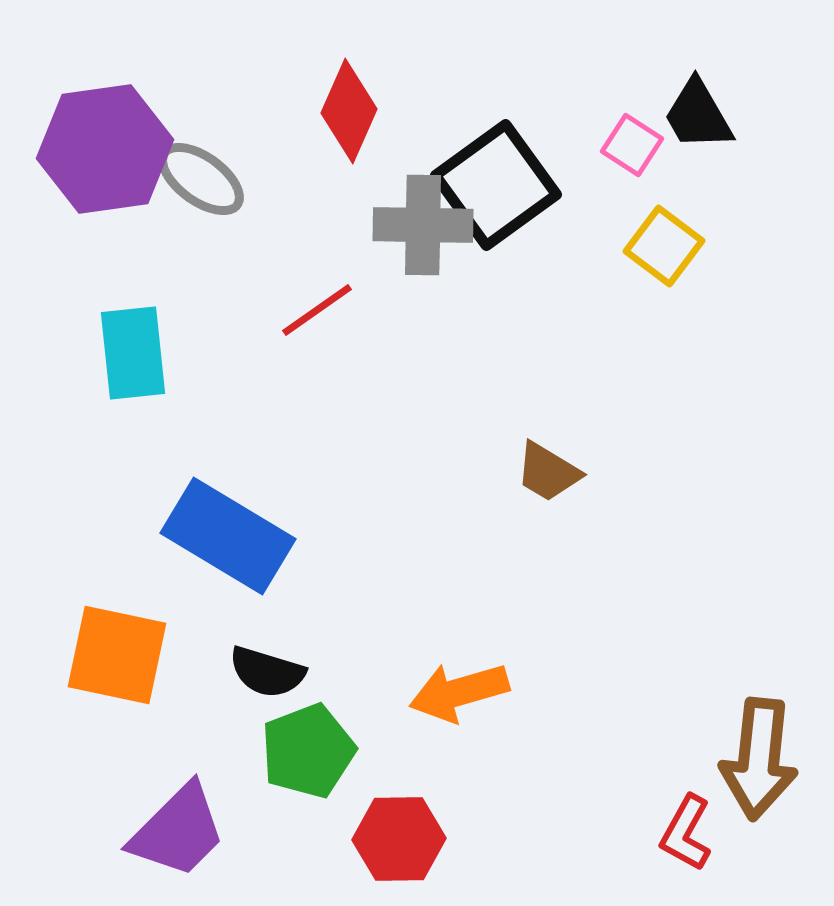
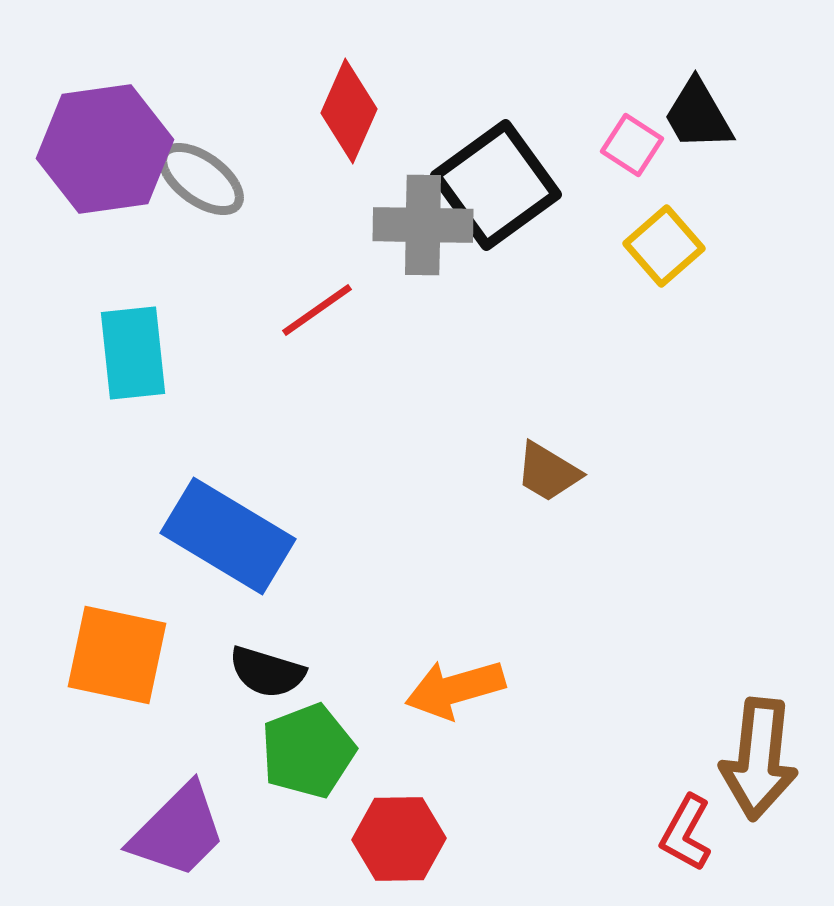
yellow square: rotated 12 degrees clockwise
orange arrow: moved 4 px left, 3 px up
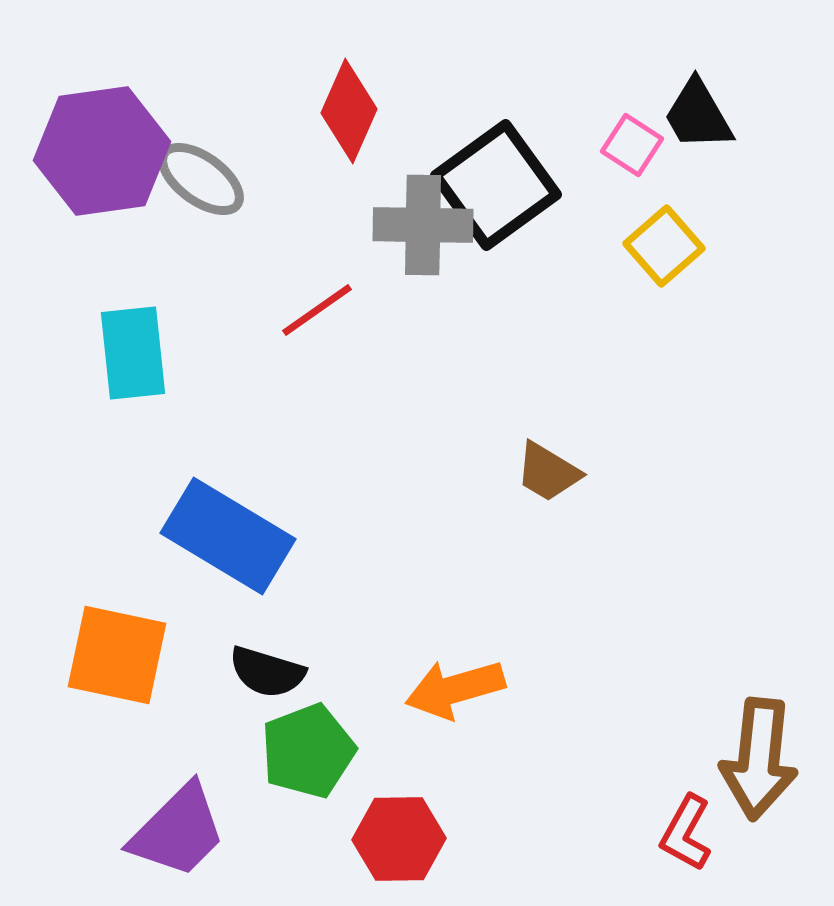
purple hexagon: moved 3 px left, 2 px down
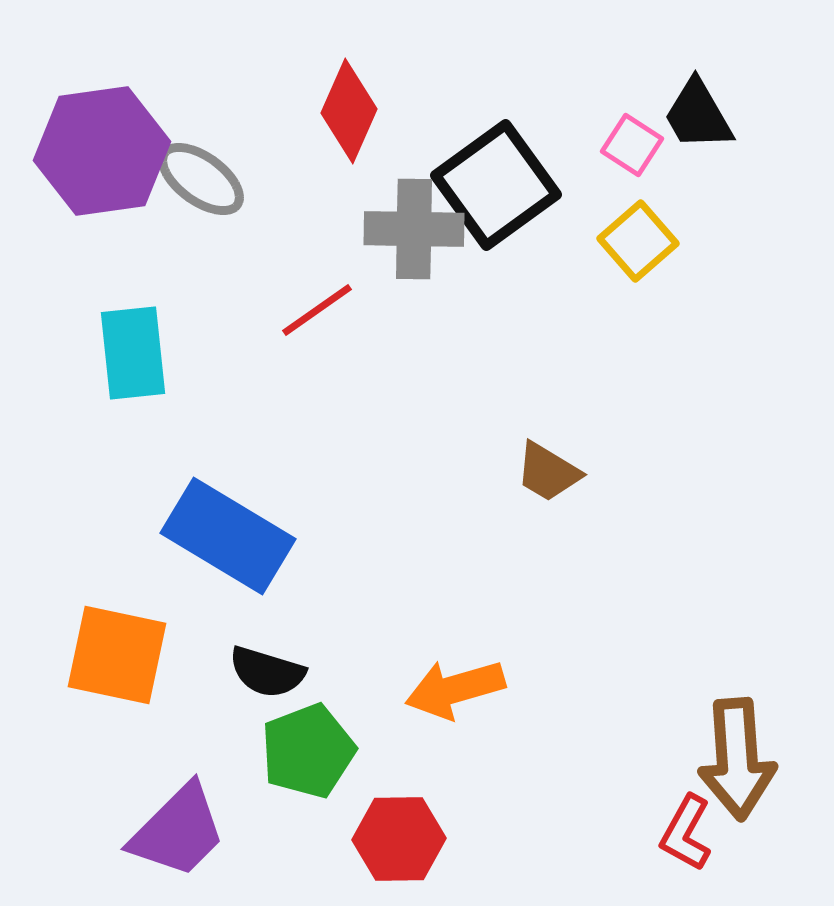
gray cross: moved 9 px left, 4 px down
yellow square: moved 26 px left, 5 px up
brown arrow: moved 22 px left; rotated 10 degrees counterclockwise
